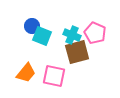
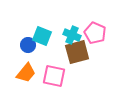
blue circle: moved 4 px left, 19 px down
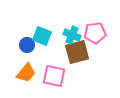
pink pentagon: rotated 30 degrees counterclockwise
blue circle: moved 1 px left
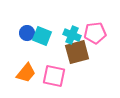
blue circle: moved 12 px up
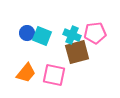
pink square: moved 1 px up
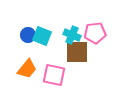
blue circle: moved 1 px right, 2 px down
brown square: rotated 15 degrees clockwise
orange trapezoid: moved 1 px right, 4 px up
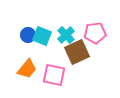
cyan cross: moved 6 px left; rotated 24 degrees clockwise
brown square: rotated 25 degrees counterclockwise
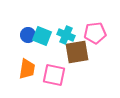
cyan cross: rotated 24 degrees counterclockwise
brown square: rotated 15 degrees clockwise
orange trapezoid: rotated 30 degrees counterclockwise
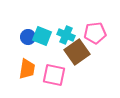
blue circle: moved 2 px down
brown square: rotated 25 degrees counterclockwise
